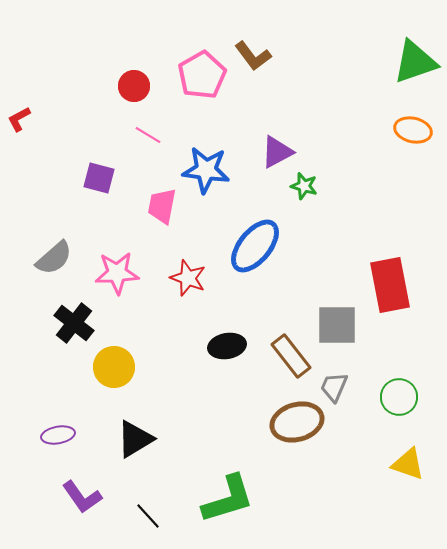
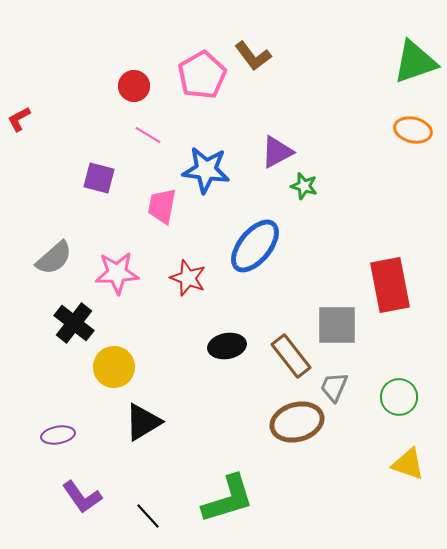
black triangle: moved 8 px right, 17 px up
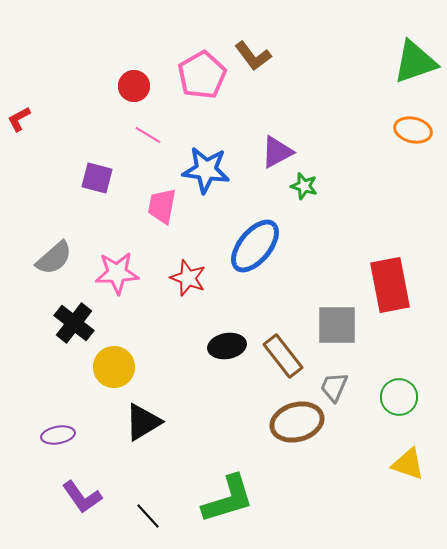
purple square: moved 2 px left
brown rectangle: moved 8 px left
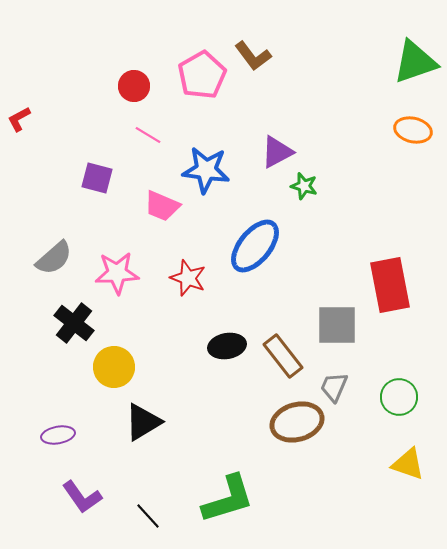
pink trapezoid: rotated 78 degrees counterclockwise
